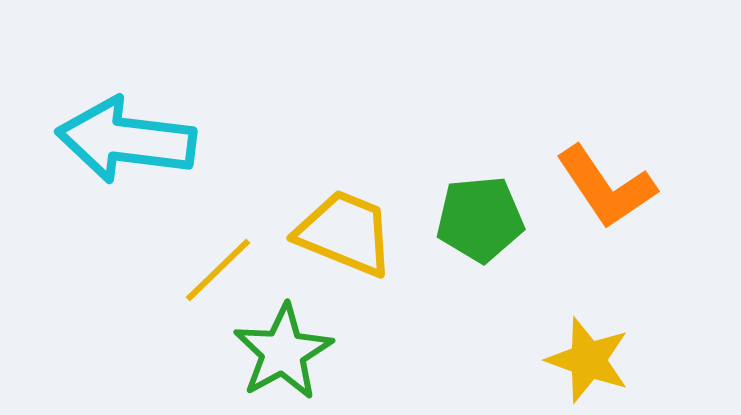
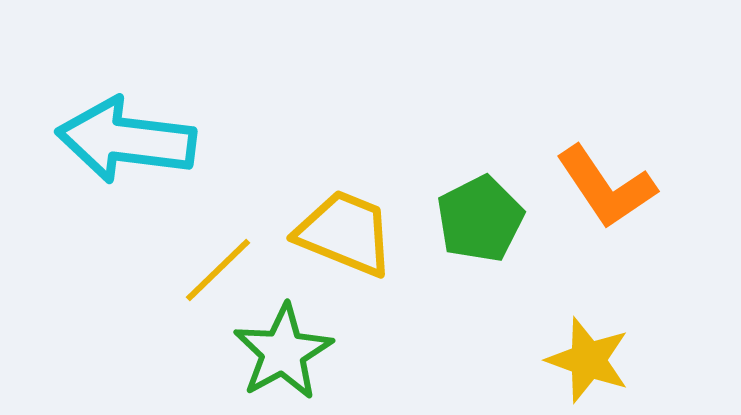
green pentagon: rotated 22 degrees counterclockwise
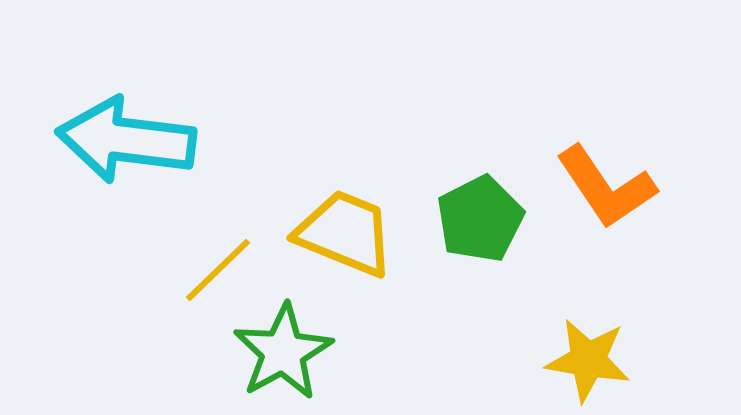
yellow star: rotated 10 degrees counterclockwise
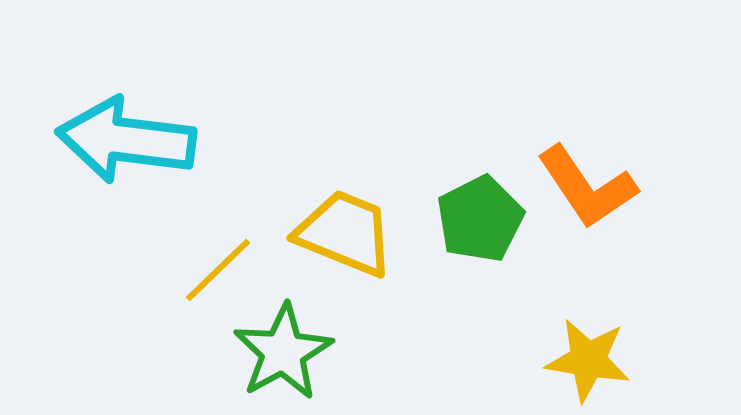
orange L-shape: moved 19 px left
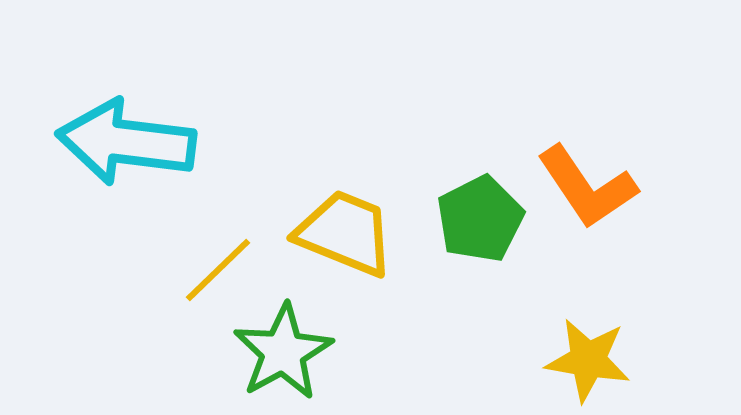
cyan arrow: moved 2 px down
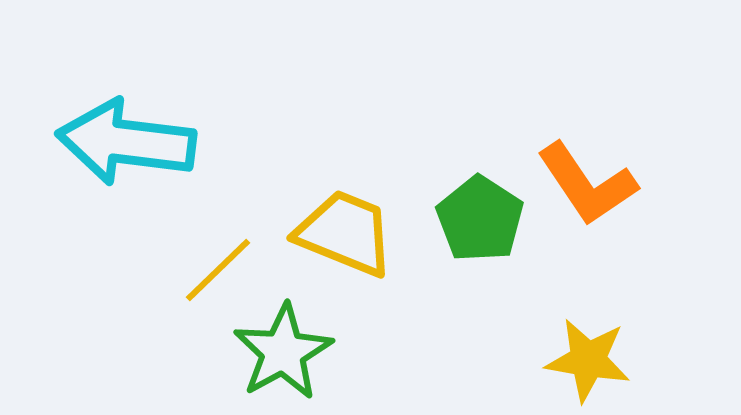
orange L-shape: moved 3 px up
green pentagon: rotated 12 degrees counterclockwise
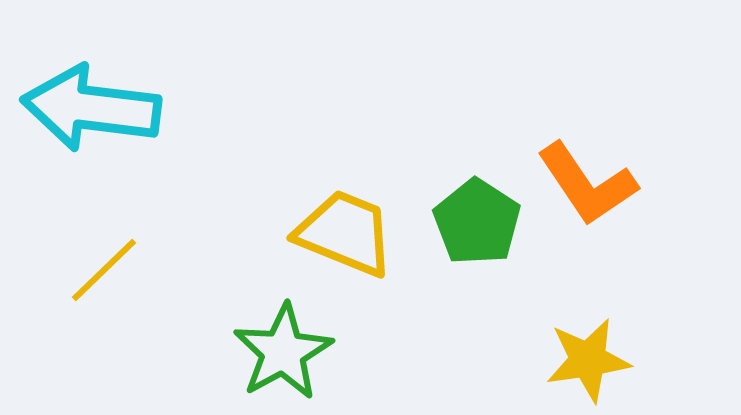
cyan arrow: moved 35 px left, 34 px up
green pentagon: moved 3 px left, 3 px down
yellow line: moved 114 px left
yellow star: rotated 18 degrees counterclockwise
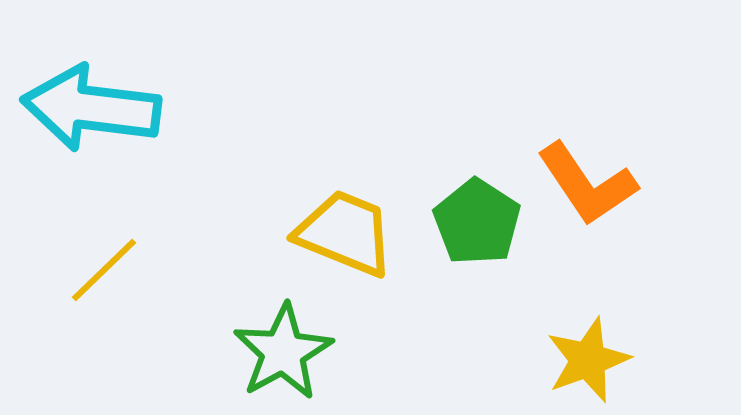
yellow star: rotated 12 degrees counterclockwise
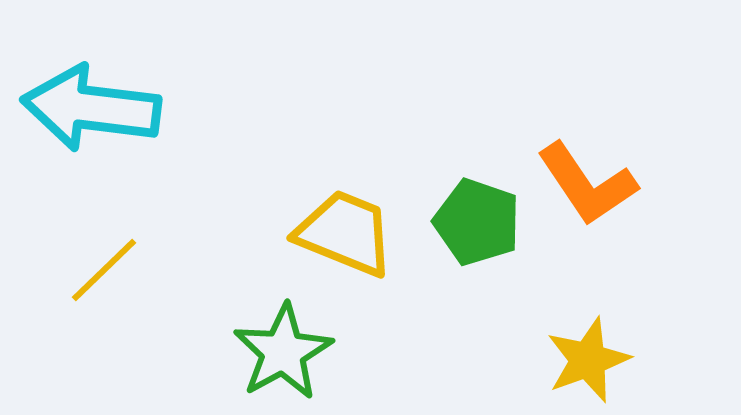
green pentagon: rotated 14 degrees counterclockwise
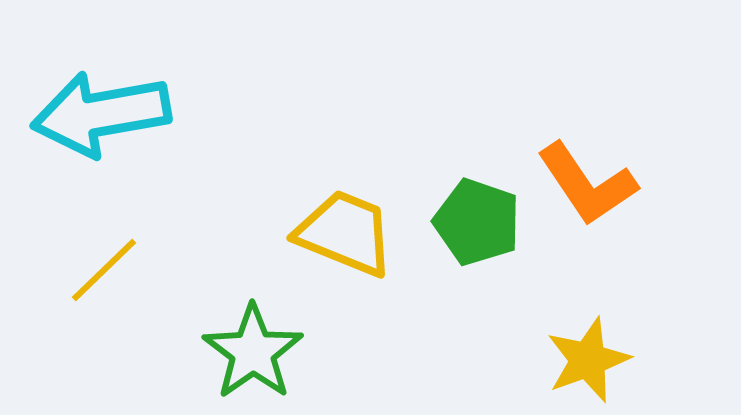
cyan arrow: moved 10 px right, 6 px down; rotated 17 degrees counterclockwise
green star: moved 30 px left; rotated 6 degrees counterclockwise
